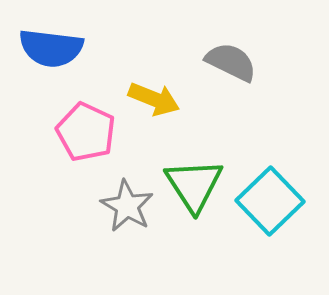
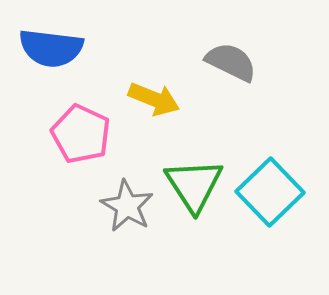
pink pentagon: moved 5 px left, 2 px down
cyan square: moved 9 px up
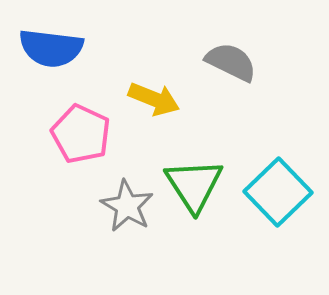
cyan square: moved 8 px right
